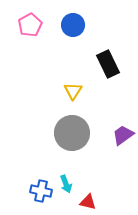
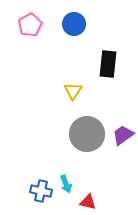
blue circle: moved 1 px right, 1 px up
black rectangle: rotated 32 degrees clockwise
gray circle: moved 15 px right, 1 px down
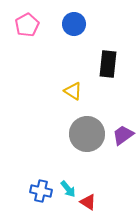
pink pentagon: moved 3 px left
yellow triangle: rotated 30 degrees counterclockwise
cyan arrow: moved 2 px right, 5 px down; rotated 18 degrees counterclockwise
red triangle: rotated 18 degrees clockwise
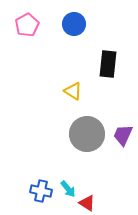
purple trapezoid: rotated 30 degrees counterclockwise
red triangle: moved 1 px left, 1 px down
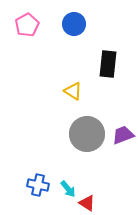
purple trapezoid: rotated 45 degrees clockwise
blue cross: moved 3 px left, 6 px up
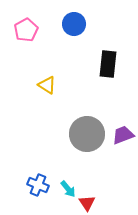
pink pentagon: moved 1 px left, 5 px down
yellow triangle: moved 26 px left, 6 px up
blue cross: rotated 10 degrees clockwise
red triangle: rotated 24 degrees clockwise
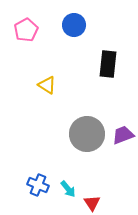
blue circle: moved 1 px down
red triangle: moved 5 px right
